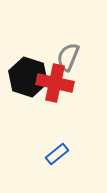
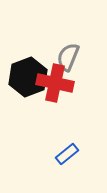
black hexagon: rotated 21 degrees clockwise
blue rectangle: moved 10 px right
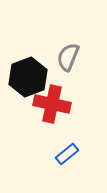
red cross: moved 3 px left, 21 px down
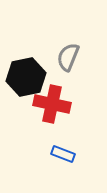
black hexagon: moved 2 px left; rotated 9 degrees clockwise
blue rectangle: moved 4 px left; rotated 60 degrees clockwise
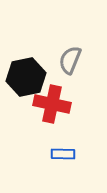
gray semicircle: moved 2 px right, 3 px down
blue rectangle: rotated 20 degrees counterclockwise
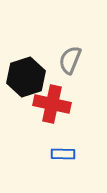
black hexagon: rotated 6 degrees counterclockwise
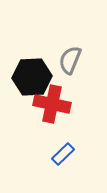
black hexagon: moved 6 px right; rotated 15 degrees clockwise
blue rectangle: rotated 45 degrees counterclockwise
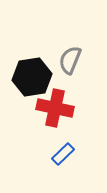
black hexagon: rotated 6 degrees counterclockwise
red cross: moved 3 px right, 4 px down
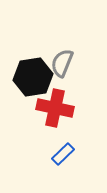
gray semicircle: moved 8 px left, 3 px down
black hexagon: moved 1 px right
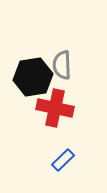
gray semicircle: moved 2 px down; rotated 24 degrees counterclockwise
blue rectangle: moved 6 px down
